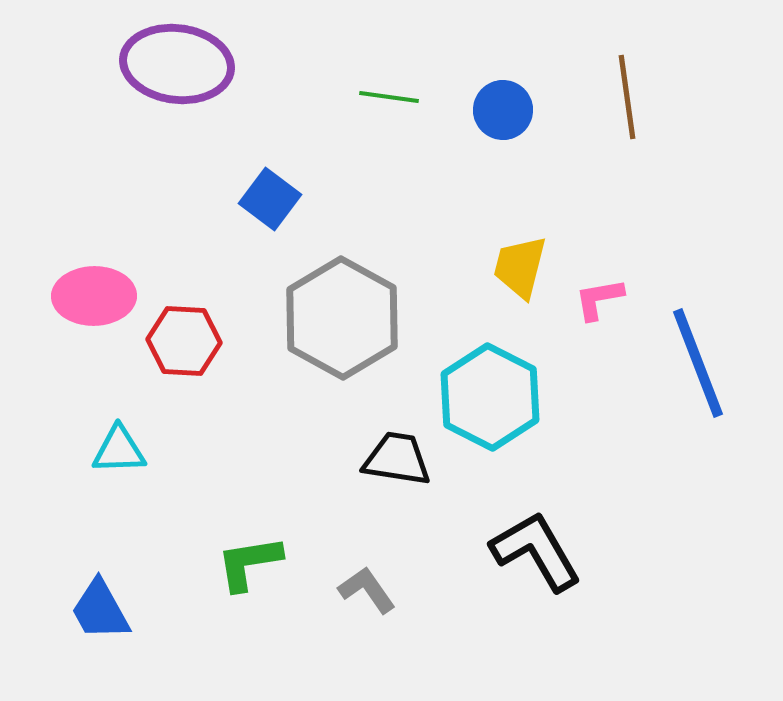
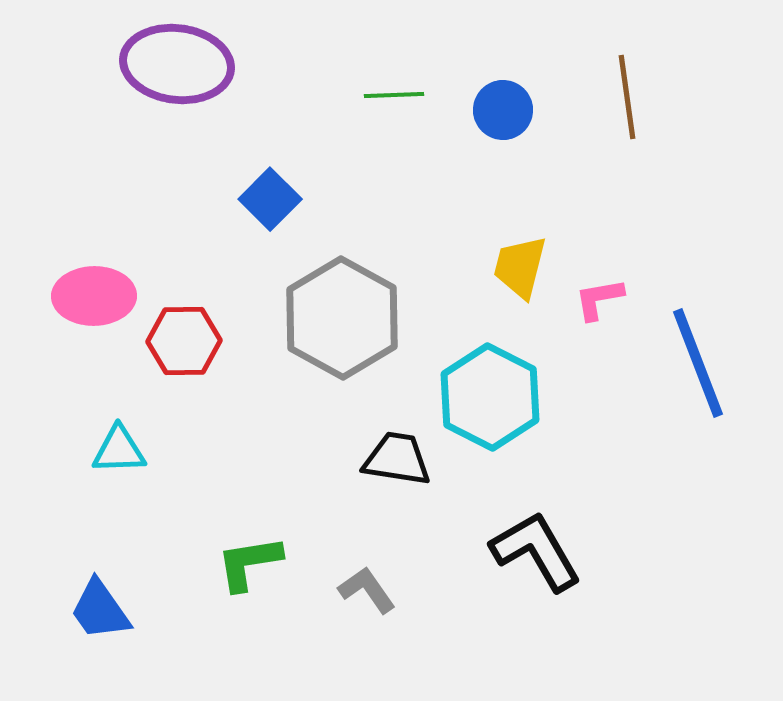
green line: moved 5 px right, 2 px up; rotated 10 degrees counterclockwise
blue square: rotated 8 degrees clockwise
red hexagon: rotated 4 degrees counterclockwise
blue trapezoid: rotated 6 degrees counterclockwise
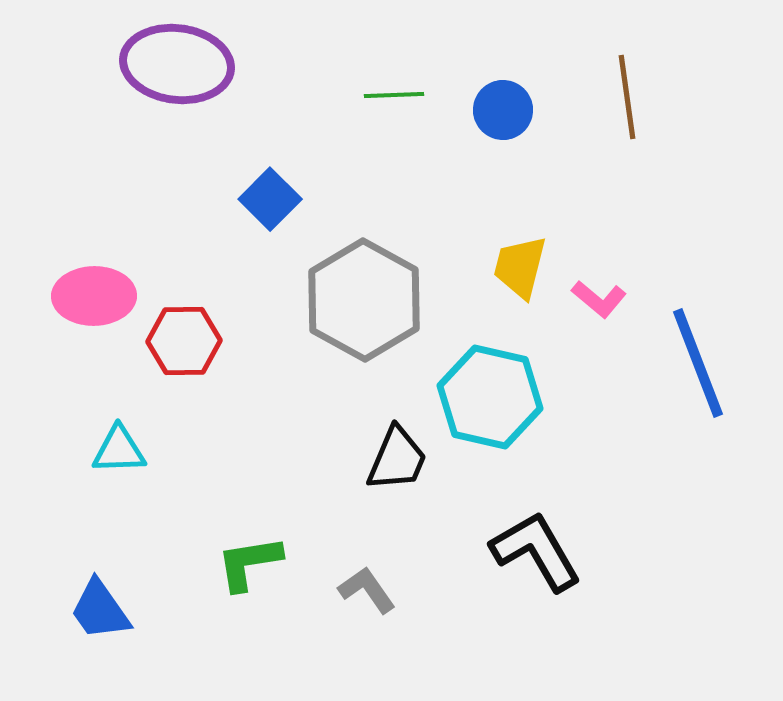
pink L-shape: rotated 130 degrees counterclockwise
gray hexagon: moved 22 px right, 18 px up
cyan hexagon: rotated 14 degrees counterclockwise
black trapezoid: rotated 104 degrees clockwise
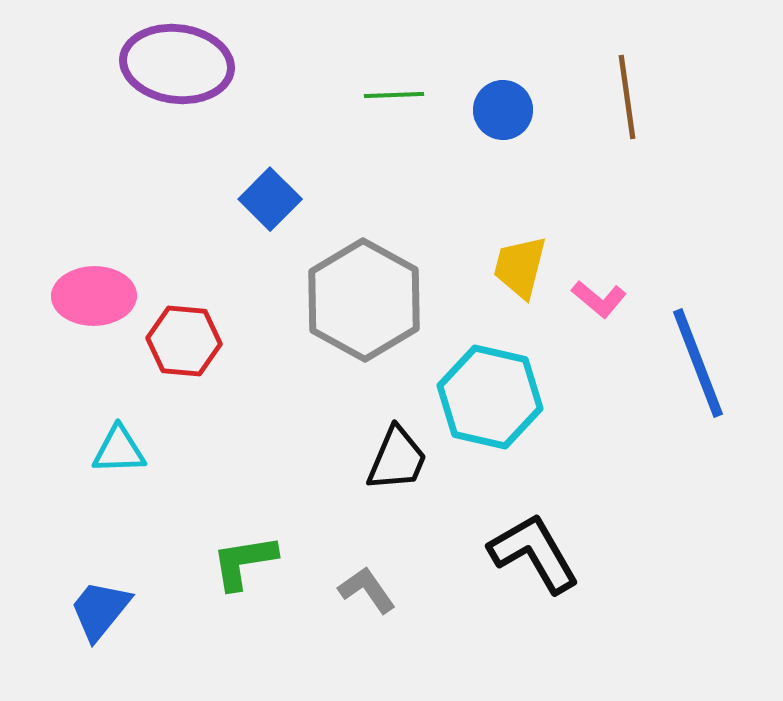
red hexagon: rotated 6 degrees clockwise
black L-shape: moved 2 px left, 2 px down
green L-shape: moved 5 px left, 1 px up
blue trapezoid: rotated 74 degrees clockwise
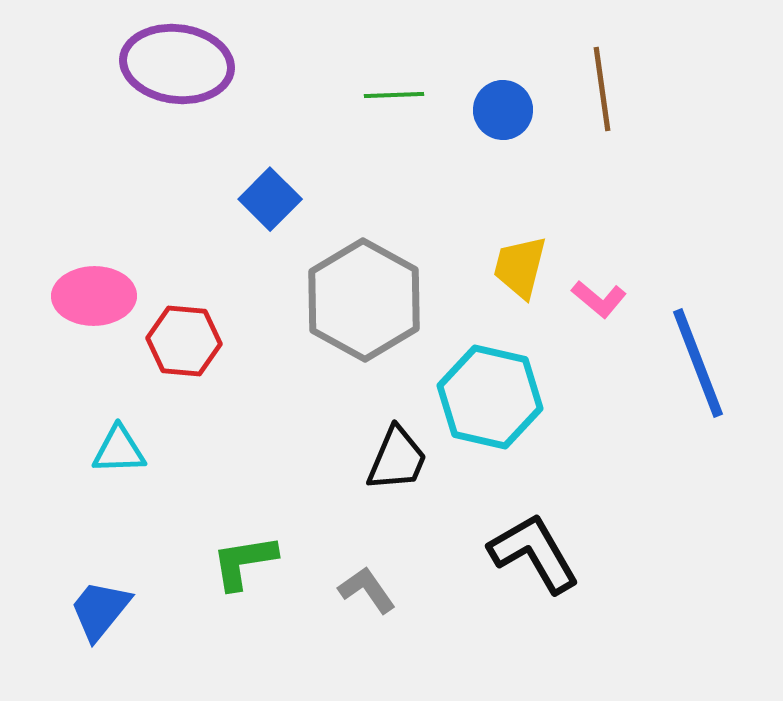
brown line: moved 25 px left, 8 px up
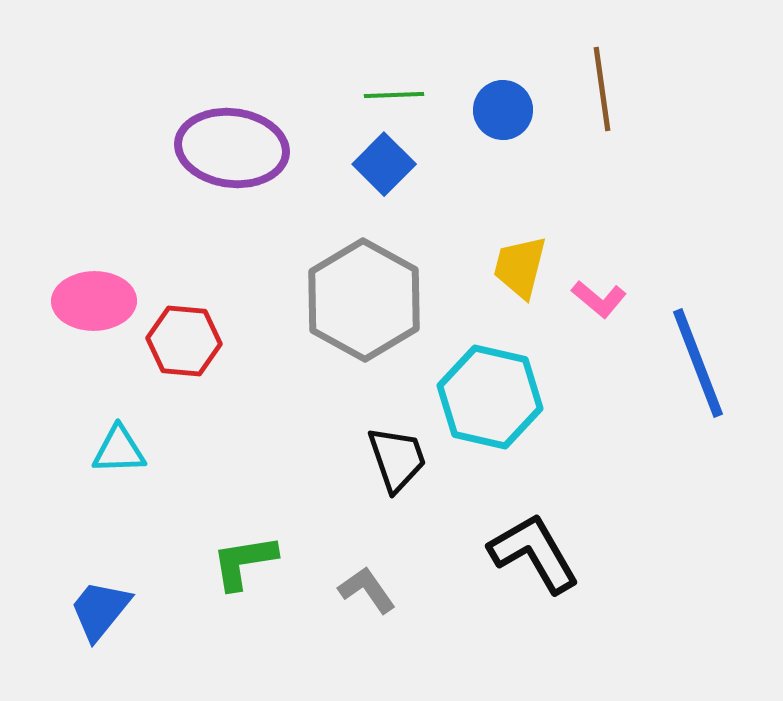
purple ellipse: moved 55 px right, 84 px down
blue square: moved 114 px right, 35 px up
pink ellipse: moved 5 px down
black trapezoid: rotated 42 degrees counterclockwise
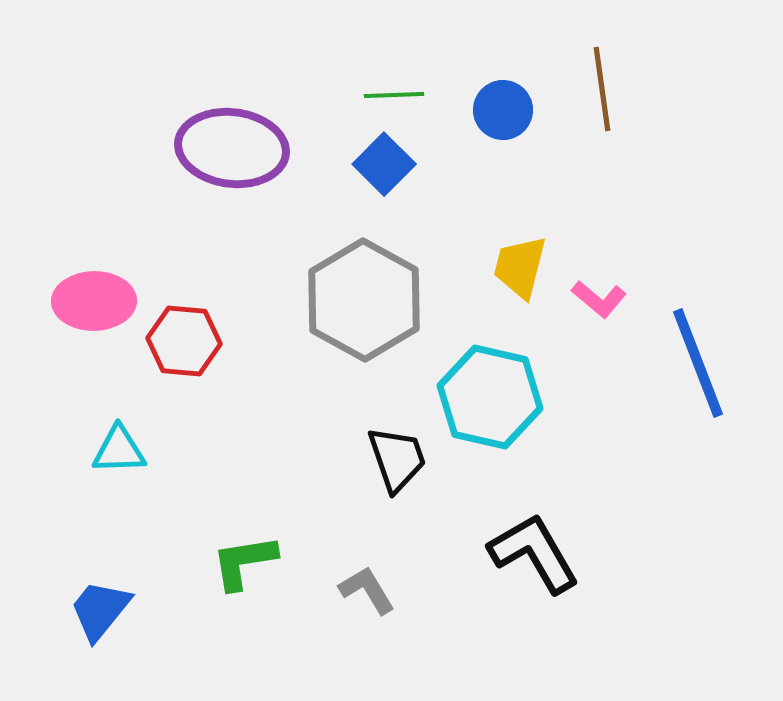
gray L-shape: rotated 4 degrees clockwise
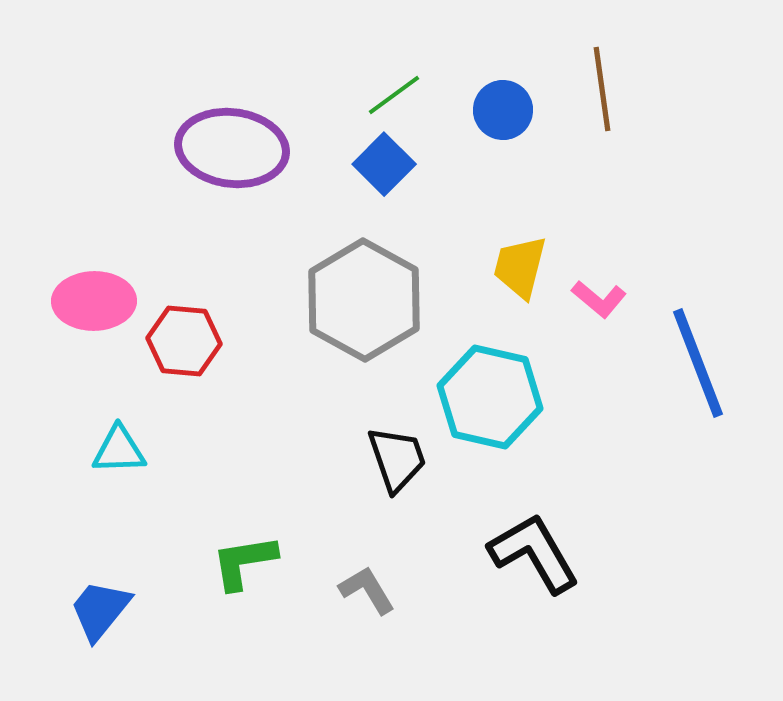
green line: rotated 34 degrees counterclockwise
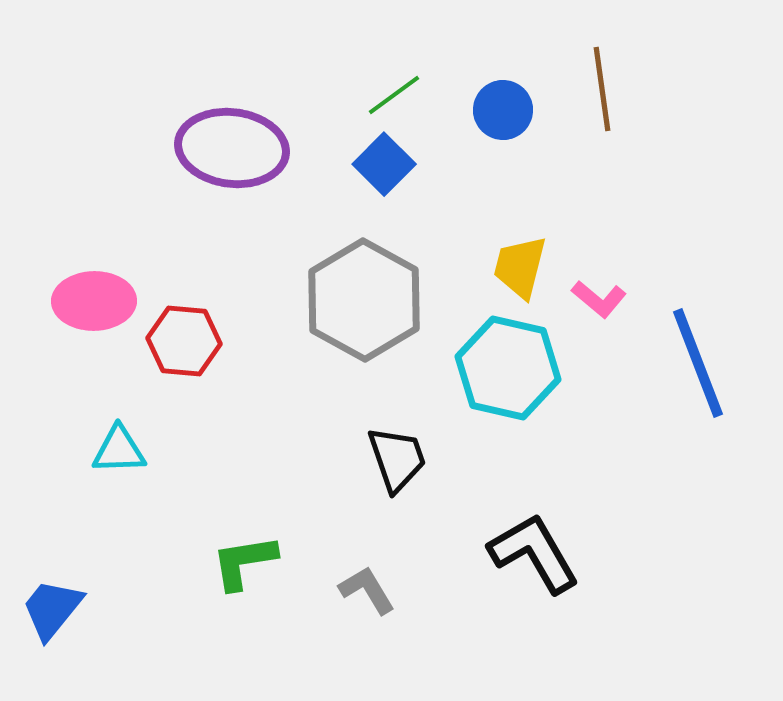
cyan hexagon: moved 18 px right, 29 px up
blue trapezoid: moved 48 px left, 1 px up
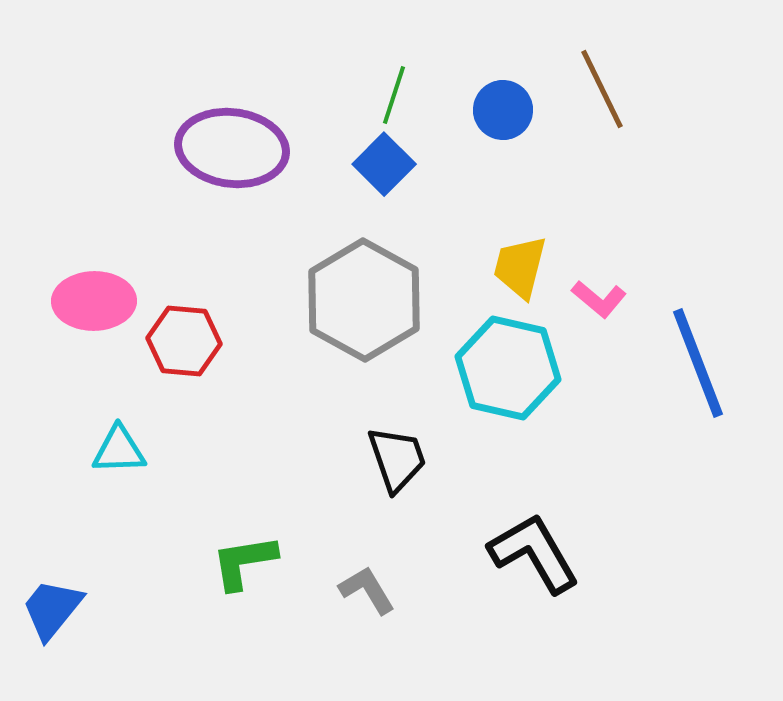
brown line: rotated 18 degrees counterclockwise
green line: rotated 36 degrees counterclockwise
